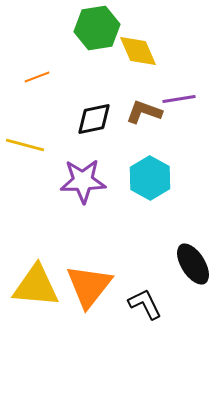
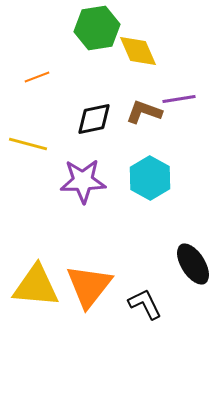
yellow line: moved 3 px right, 1 px up
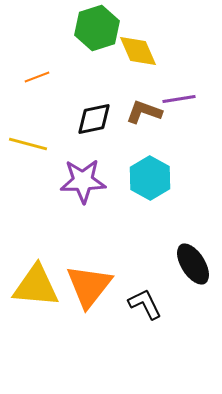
green hexagon: rotated 9 degrees counterclockwise
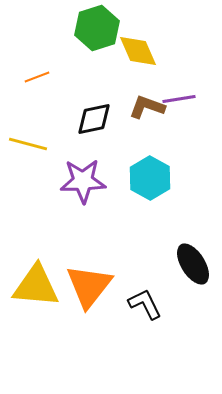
brown L-shape: moved 3 px right, 5 px up
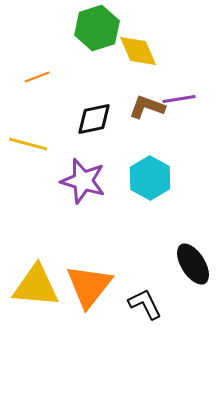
purple star: rotated 18 degrees clockwise
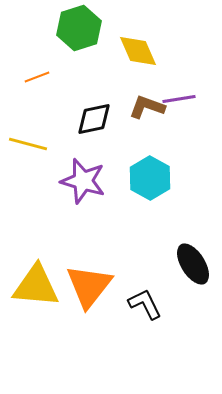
green hexagon: moved 18 px left
